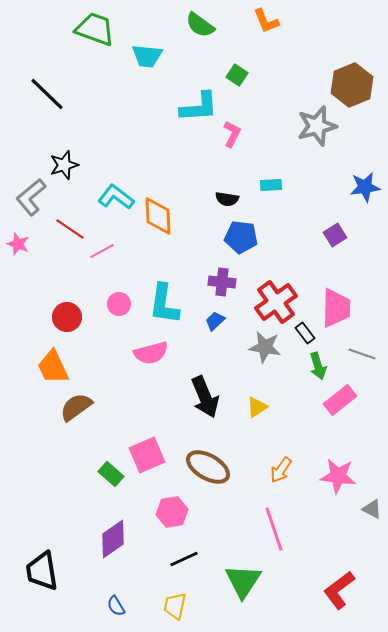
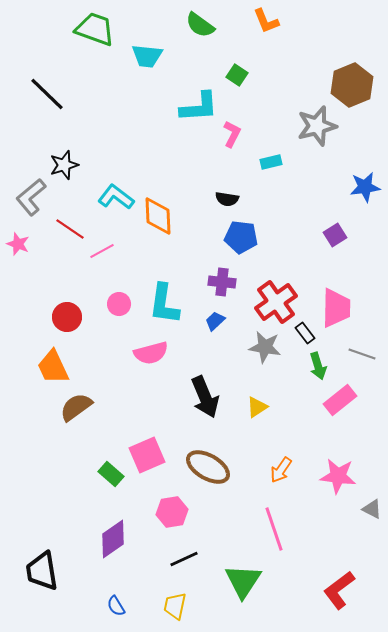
cyan rectangle at (271, 185): moved 23 px up; rotated 10 degrees counterclockwise
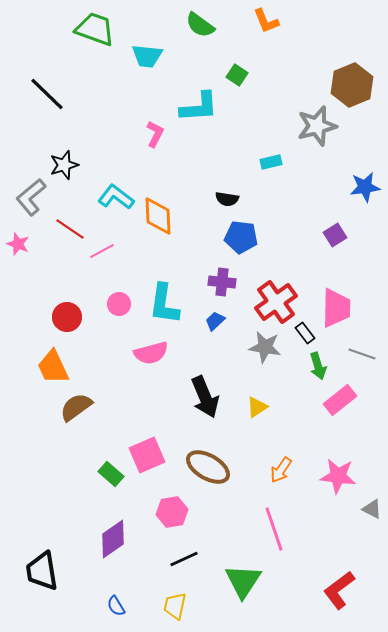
pink L-shape at (232, 134): moved 77 px left
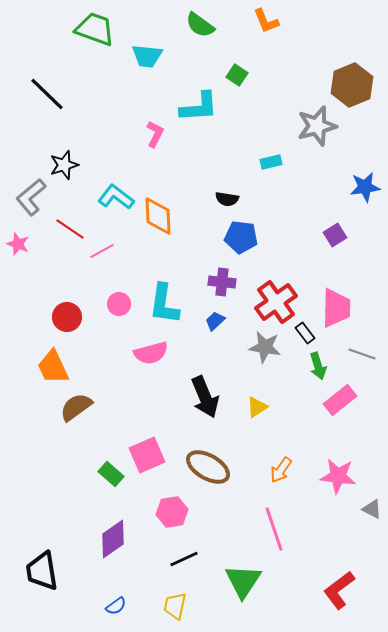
blue semicircle at (116, 606): rotated 95 degrees counterclockwise
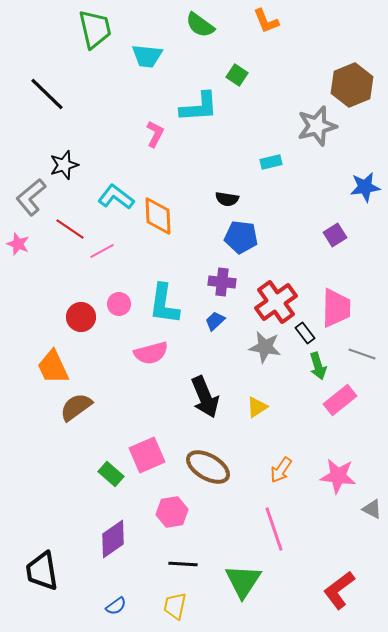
green trapezoid at (95, 29): rotated 57 degrees clockwise
red circle at (67, 317): moved 14 px right
black line at (184, 559): moved 1 px left, 5 px down; rotated 28 degrees clockwise
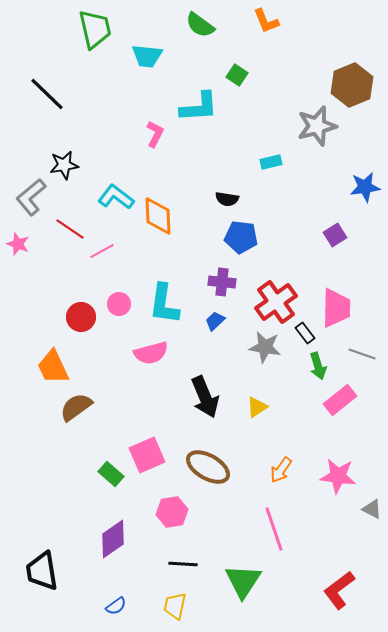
black star at (64, 165): rotated 8 degrees clockwise
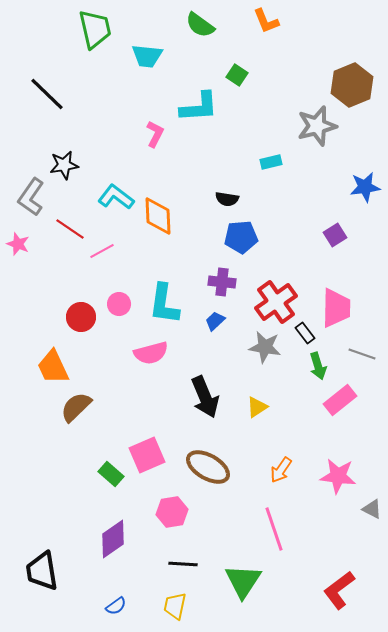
gray L-shape at (31, 197): rotated 15 degrees counterclockwise
blue pentagon at (241, 237): rotated 12 degrees counterclockwise
brown semicircle at (76, 407): rotated 8 degrees counterclockwise
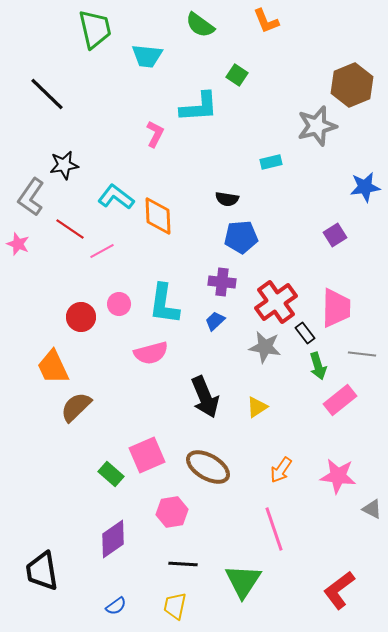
gray line at (362, 354): rotated 12 degrees counterclockwise
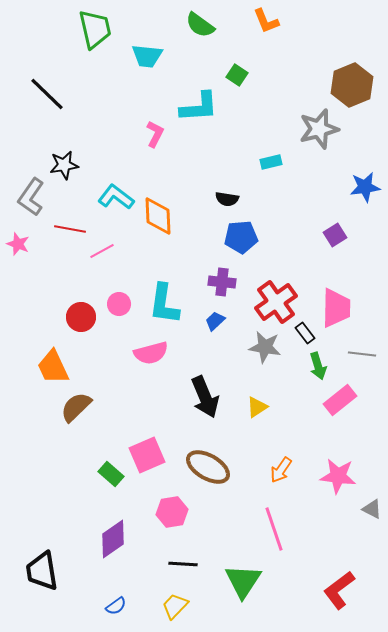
gray star at (317, 126): moved 2 px right, 3 px down
red line at (70, 229): rotated 24 degrees counterclockwise
yellow trapezoid at (175, 606): rotated 32 degrees clockwise
